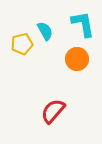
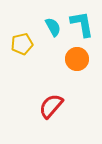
cyan L-shape: moved 1 px left
cyan semicircle: moved 8 px right, 4 px up
red semicircle: moved 2 px left, 5 px up
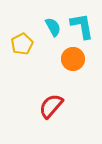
cyan L-shape: moved 2 px down
yellow pentagon: rotated 15 degrees counterclockwise
orange circle: moved 4 px left
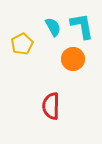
red semicircle: rotated 40 degrees counterclockwise
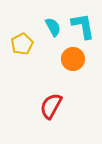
cyan L-shape: moved 1 px right
red semicircle: rotated 28 degrees clockwise
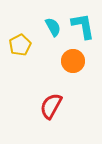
yellow pentagon: moved 2 px left, 1 px down
orange circle: moved 2 px down
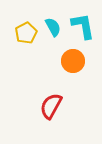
yellow pentagon: moved 6 px right, 12 px up
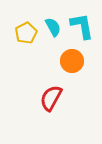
cyan L-shape: moved 1 px left
orange circle: moved 1 px left
red semicircle: moved 8 px up
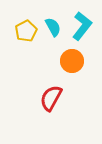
cyan L-shape: rotated 48 degrees clockwise
yellow pentagon: moved 2 px up
